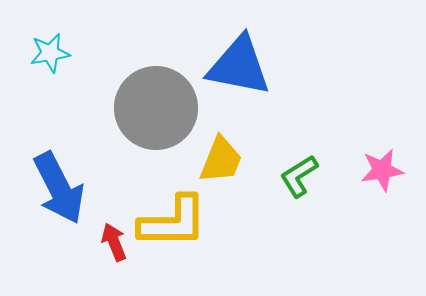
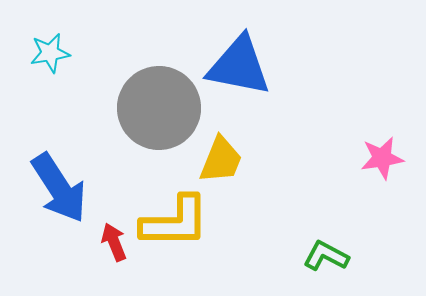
gray circle: moved 3 px right
pink star: moved 12 px up
green L-shape: moved 27 px right, 80 px down; rotated 60 degrees clockwise
blue arrow: rotated 6 degrees counterclockwise
yellow L-shape: moved 2 px right
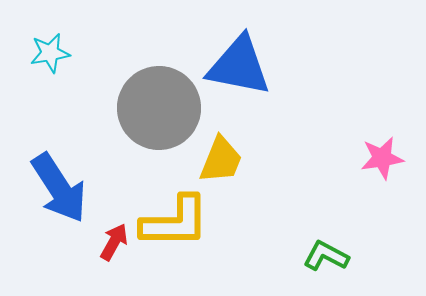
red arrow: rotated 51 degrees clockwise
